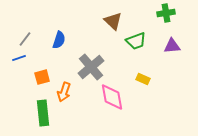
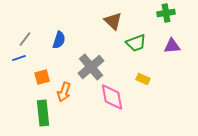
green trapezoid: moved 2 px down
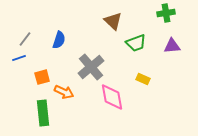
orange arrow: rotated 84 degrees counterclockwise
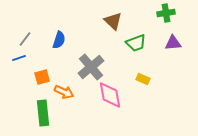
purple triangle: moved 1 px right, 3 px up
pink diamond: moved 2 px left, 2 px up
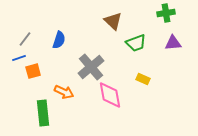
orange square: moved 9 px left, 6 px up
